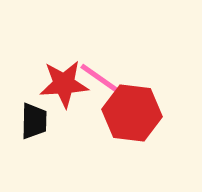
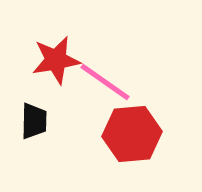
red star: moved 8 px left, 24 px up; rotated 6 degrees counterclockwise
red hexagon: moved 21 px down; rotated 12 degrees counterclockwise
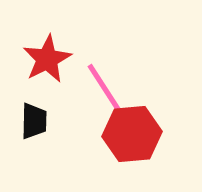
red star: moved 9 px left, 1 px up; rotated 18 degrees counterclockwise
pink line: moved 7 px down; rotated 22 degrees clockwise
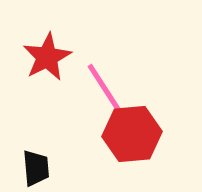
red star: moved 2 px up
black trapezoid: moved 2 px right, 47 px down; rotated 6 degrees counterclockwise
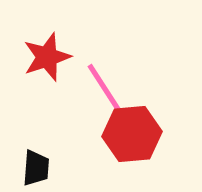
red star: rotated 9 degrees clockwise
black trapezoid: rotated 9 degrees clockwise
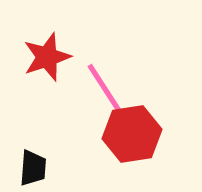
red hexagon: rotated 4 degrees counterclockwise
black trapezoid: moved 3 px left
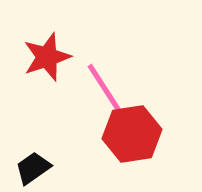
black trapezoid: rotated 129 degrees counterclockwise
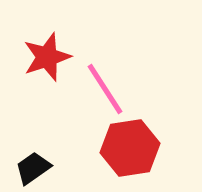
red hexagon: moved 2 px left, 14 px down
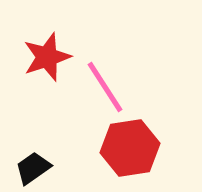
pink line: moved 2 px up
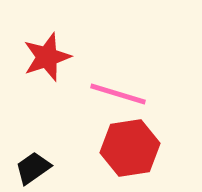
pink line: moved 13 px right, 7 px down; rotated 40 degrees counterclockwise
